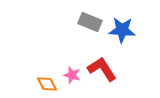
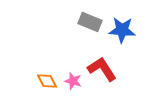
pink star: moved 1 px right, 6 px down
orange diamond: moved 3 px up
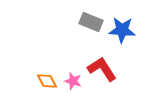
gray rectangle: moved 1 px right
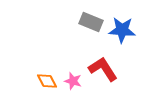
red L-shape: moved 1 px right
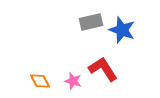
gray rectangle: rotated 35 degrees counterclockwise
blue star: rotated 16 degrees clockwise
orange diamond: moved 7 px left
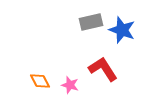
pink star: moved 3 px left, 4 px down
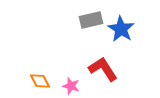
gray rectangle: moved 2 px up
blue star: moved 1 px left, 1 px up; rotated 12 degrees clockwise
pink star: moved 1 px right, 1 px down
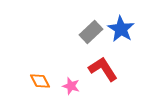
gray rectangle: moved 12 px down; rotated 30 degrees counterclockwise
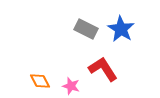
gray rectangle: moved 5 px left, 3 px up; rotated 70 degrees clockwise
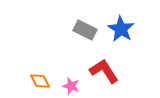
gray rectangle: moved 1 px left, 1 px down
red L-shape: moved 1 px right, 2 px down
